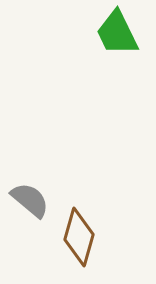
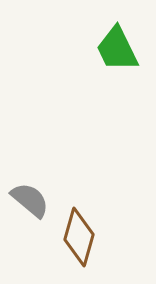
green trapezoid: moved 16 px down
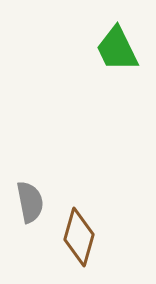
gray semicircle: moved 2 px down; rotated 39 degrees clockwise
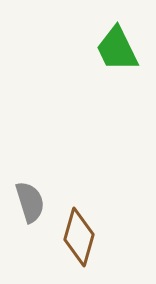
gray semicircle: rotated 6 degrees counterclockwise
